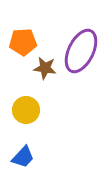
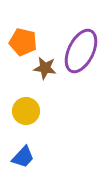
orange pentagon: rotated 16 degrees clockwise
yellow circle: moved 1 px down
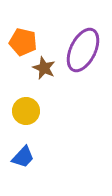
purple ellipse: moved 2 px right, 1 px up
brown star: moved 1 px left; rotated 15 degrees clockwise
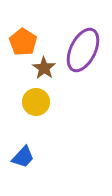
orange pentagon: rotated 20 degrees clockwise
brown star: rotated 10 degrees clockwise
yellow circle: moved 10 px right, 9 px up
